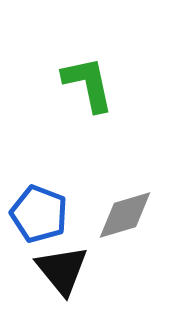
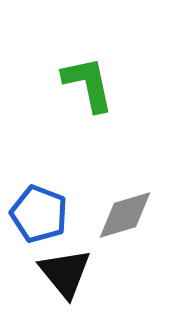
black triangle: moved 3 px right, 3 px down
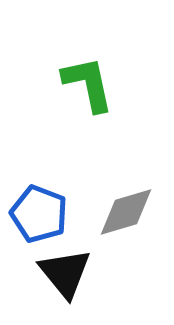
gray diamond: moved 1 px right, 3 px up
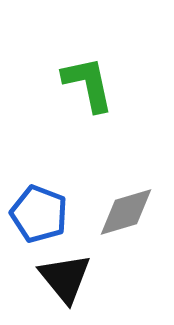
black triangle: moved 5 px down
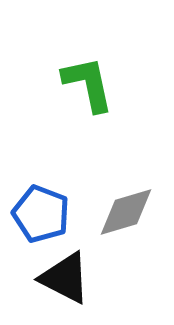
blue pentagon: moved 2 px right
black triangle: rotated 24 degrees counterclockwise
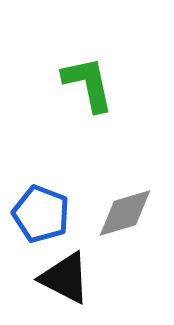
gray diamond: moved 1 px left, 1 px down
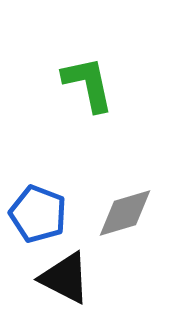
blue pentagon: moved 3 px left
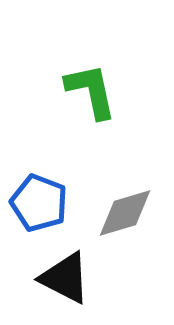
green L-shape: moved 3 px right, 7 px down
blue pentagon: moved 1 px right, 11 px up
